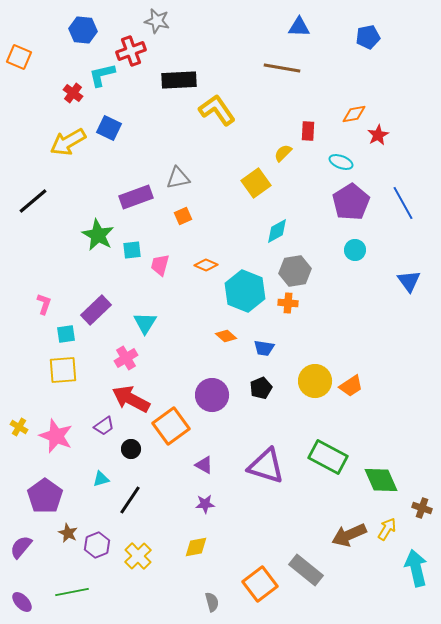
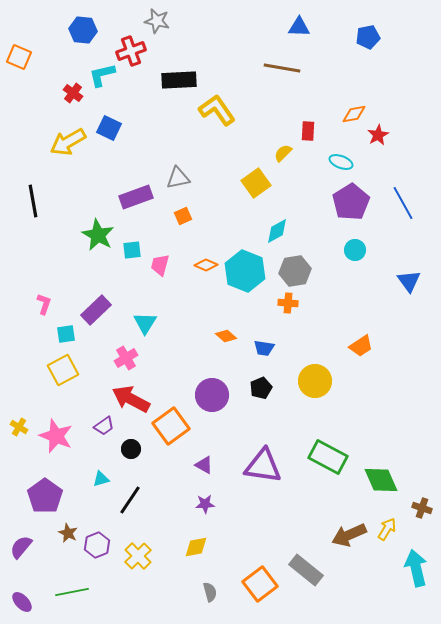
black line at (33, 201): rotated 60 degrees counterclockwise
cyan hexagon at (245, 291): moved 20 px up
yellow square at (63, 370): rotated 24 degrees counterclockwise
orange trapezoid at (351, 386): moved 10 px right, 40 px up
purple triangle at (266, 466): moved 3 px left; rotated 9 degrees counterclockwise
gray semicircle at (212, 602): moved 2 px left, 10 px up
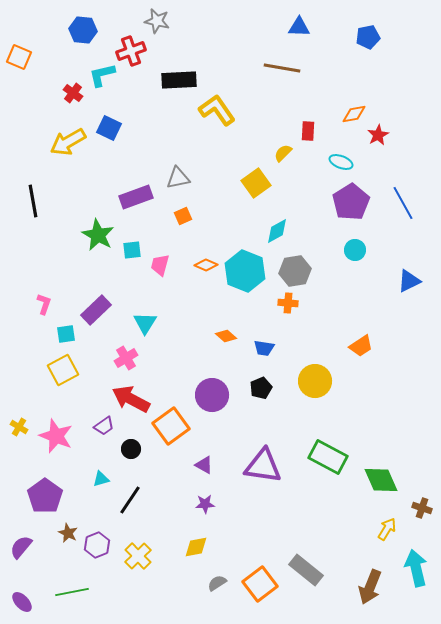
blue triangle at (409, 281): rotated 40 degrees clockwise
brown arrow at (349, 535): moved 21 px right, 52 px down; rotated 44 degrees counterclockwise
gray semicircle at (210, 592): moved 7 px right, 9 px up; rotated 108 degrees counterclockwise
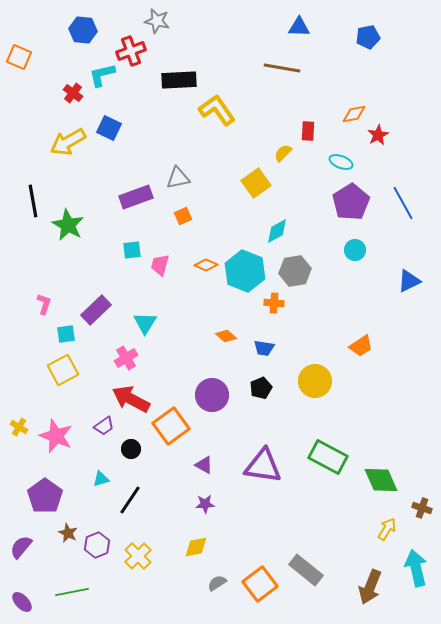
green star at (98, 235): moved 30 px left, 10 px up
orange cross at (288, 303): moved 14 px left
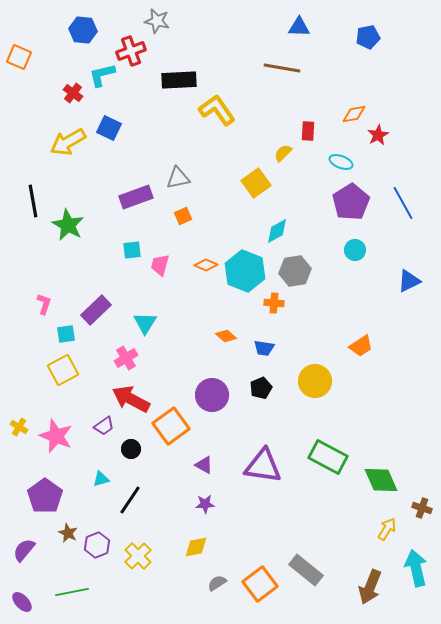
purple semicircle at (21, 547): moved 3 px right, 3 px down
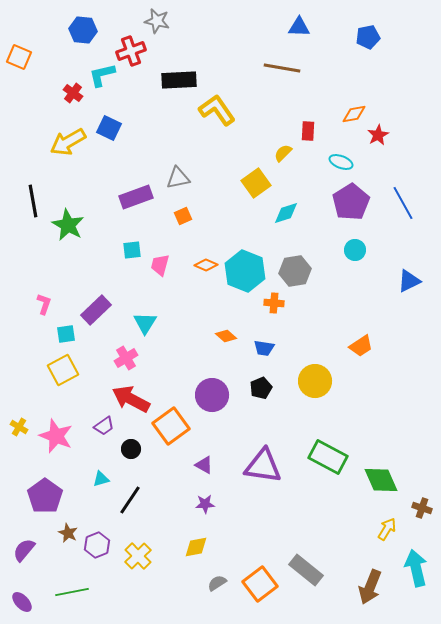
cyan diamond at (277, 231): moved 9 px right, 18 px up; rotated 12 degrees clockwise
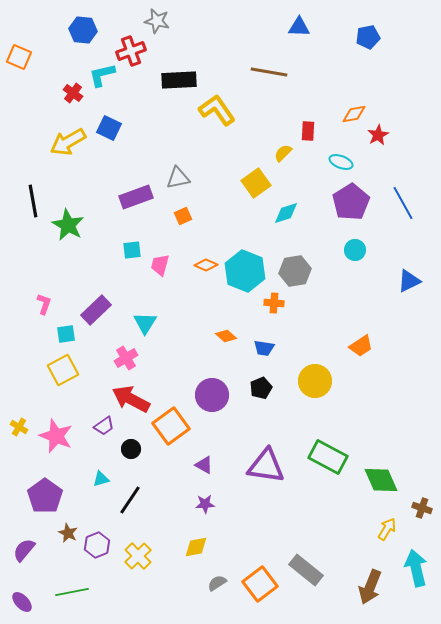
brown line at (282, 68): moved 13 px left, 4 px down
purple triangle at (263, 466): moved 3 px right
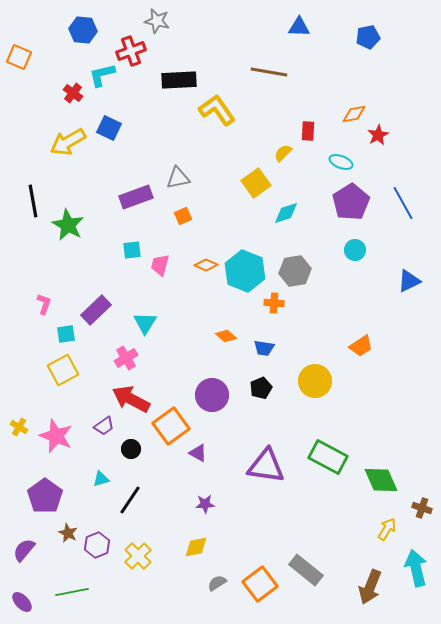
purple triangle at (204, 465): moved 6 px left, 12 px up
